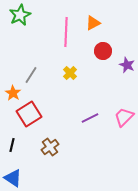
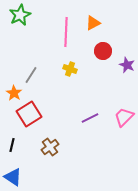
yellow cross: moved 4 px up; rotated 24 degrees counterclockwise
orange star: moved 1 px right
blue triangle: moved 1 px up
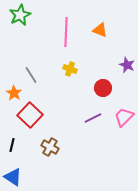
orange triangle: moved 7 px right, 7 px down; rotated 49 degrees clockwise
red circle: moved 37 px down
gray line: rotated 66 degrees counterclockwise
red square: moved 1 px right, 1 px down; rotated 15 degrees counterclockwise
purple line: moved 3 px right
brown cross: rotated 24 degrees counterclockwise
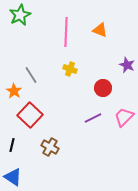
orange star: moved 2 px up
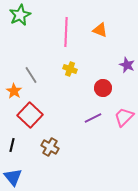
blue triangle: rotated 18 degrees clockwise
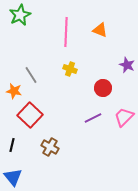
orange star: rotated 21 degrees counterclockwise
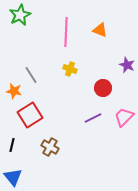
red square: rotated 15 degrees clockwise
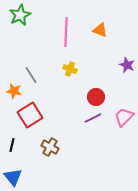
red circle: moved 7 px left, 9 px down
